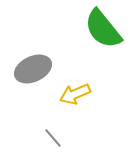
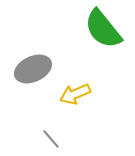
gray line: moved 2 px left, 1 px down
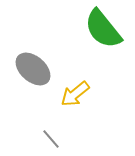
gray ellipse: rotated 66 degrees clockwise
yellow arrow: rotated 16 degrees counterclockwise
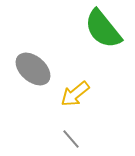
gray line: moved 20 px right
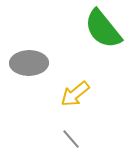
gray ellipse: moved 4 px left, 6 px up; rotated 42 degrees counterclockwise
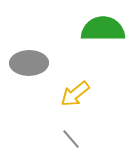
green semicircle: rotated 129 degrees clockwise
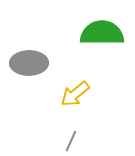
green semicircle: moved 1 px left, 4 px down
gray line: moved 2 px down; rotated 65 degrees clockwise
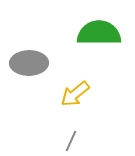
green semicircle: moved 3 px left
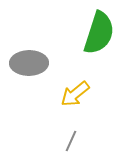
green semicircle: rotated 108 degrees clockwise
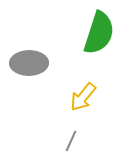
yellow arrow: moved 8 px right, 3 px down; rotated 12 degrees counterclockwise
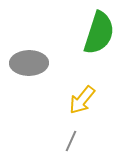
yellow arrow: moved 1 px left, 3 px down
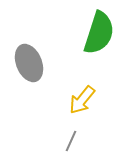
gray ellipse: rotated 69 degrees clockwise
